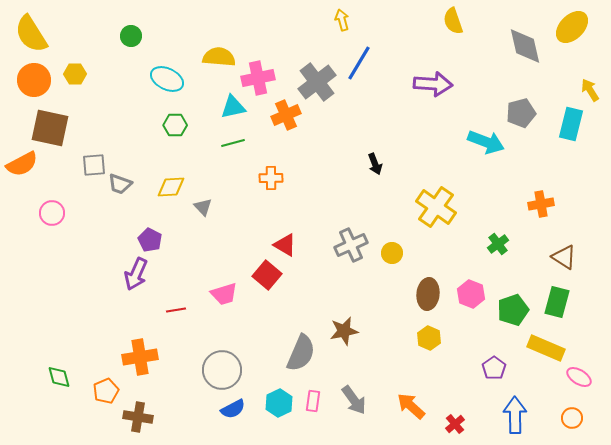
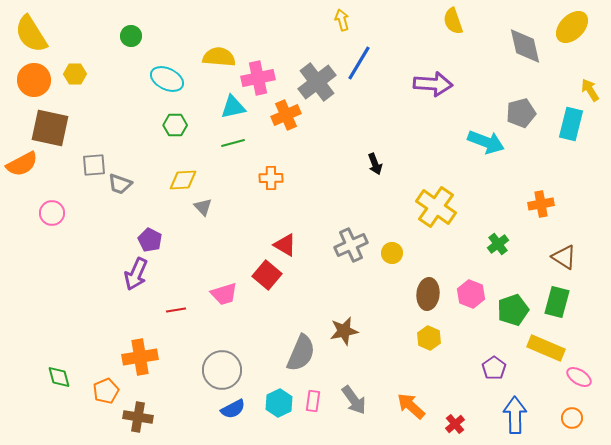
yellow diamond at (171, 187): moved 12 px right, 7 px up
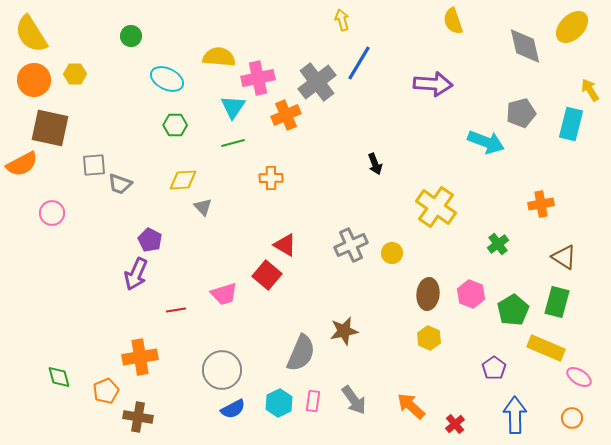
cyan triangle at (233, 107): rotated 44 degrees counterclockwise
green pentagon at (513, 310): rotated 12 degrees counterclockwise
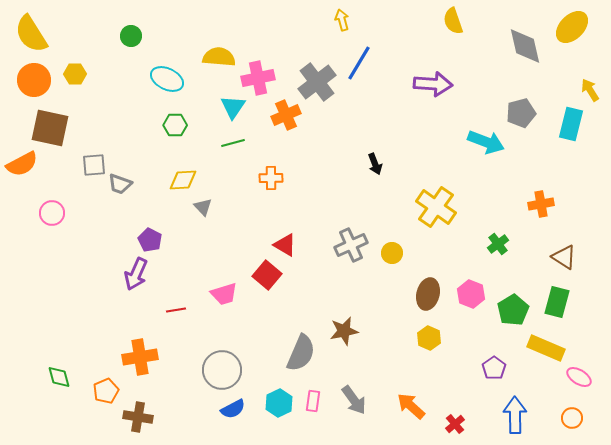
brown ellipse at (428, 294): rotated 8 degrees clockwise
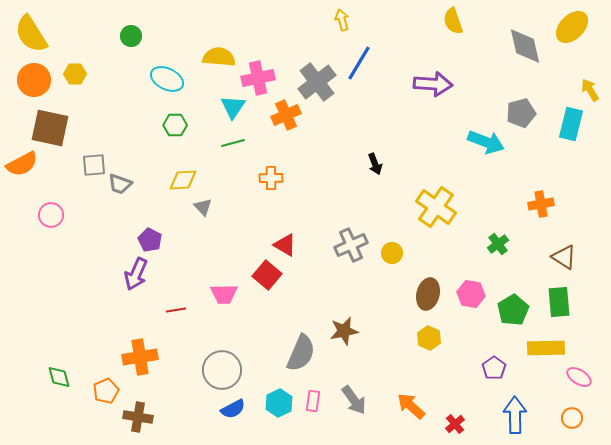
pink circle at (52, 213): moved 1 px left, 2 px down
pink trapezoid at (224, 294): rotated 16 degrees clockwise
pink hexagon at (471, 294): rotated 12 degrees counterclockwise
green rectangle at (557, 302): moved 2 px right; rotated 20 degrees counterclockwise
yellow rectangle at (546, 348): rotated 24 degrees counterclockwise
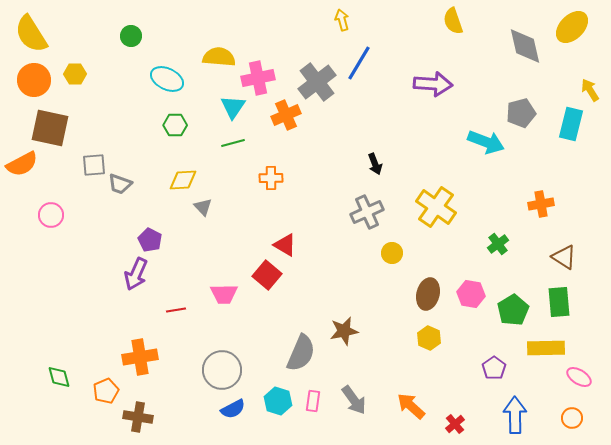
gray cross at (351, 245): moved 16 px right, 33 px up
cyan hexagon at (279, 403): moved 1 px left, 2 px up; rotated 16 degrees counterclockwise
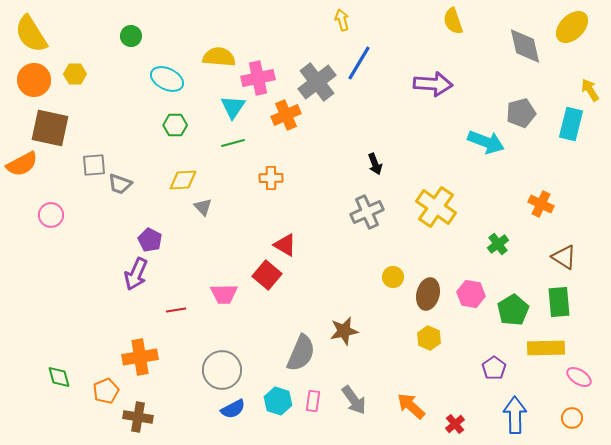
orange cross at (541, 204): rotated 35 degrees clockwise
yellow circle at (392, 253): moved 1 px right, 24 px down
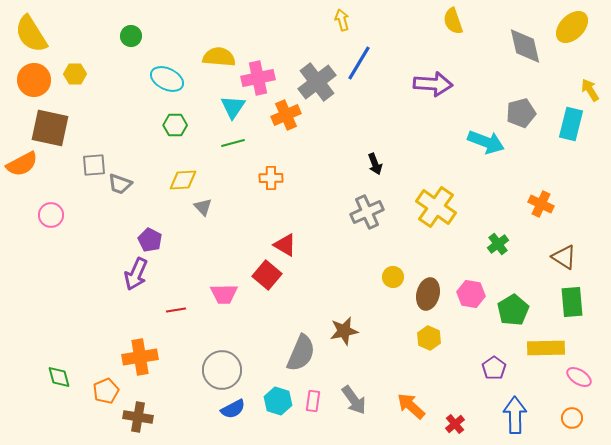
green rectangle at (559, 302): moved 13 px right
